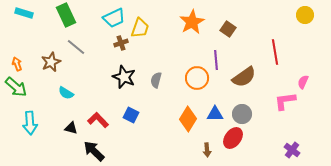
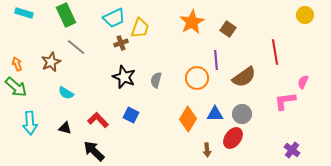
black triangle: moved 6 px left
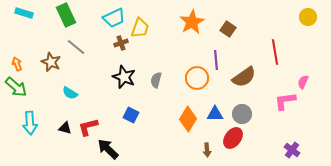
yellow circle: moved 3 px right, 2 px down
brown star: rotated 24 degrees counterclockwise
cyan semicircle: moved 4 px right
red L-shape: moved 10 px left, 7 px down; rotated 60 degrees counterclockwise
black arrow: moved 14 px right, 2 px up
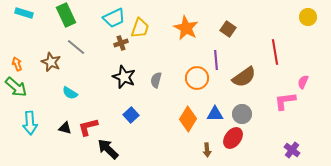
orange star: moved 6 px left, 6 px down; rotated 15 degrees counterclockwise
blue square: rotated 21 degrees clockwise
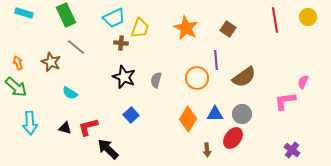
brown cross: rotated 24 degrees clockwise
red line: moved 32 px up
orange arrow: moved 1 px right, 1 px up
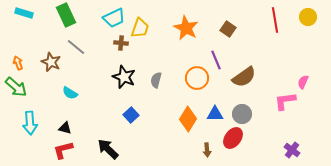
purple line: rotated 18 degrees counterclockwise
red L-shape: moved 25 px left, 23 px down
